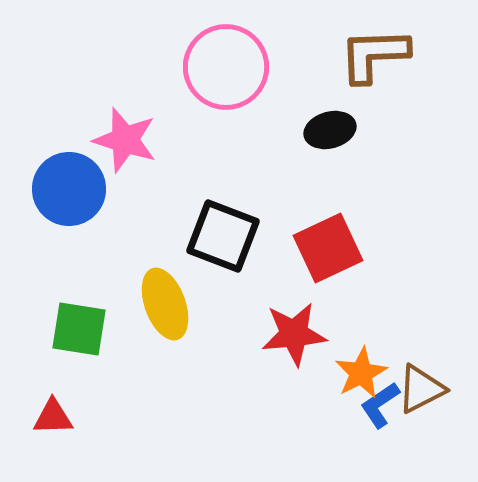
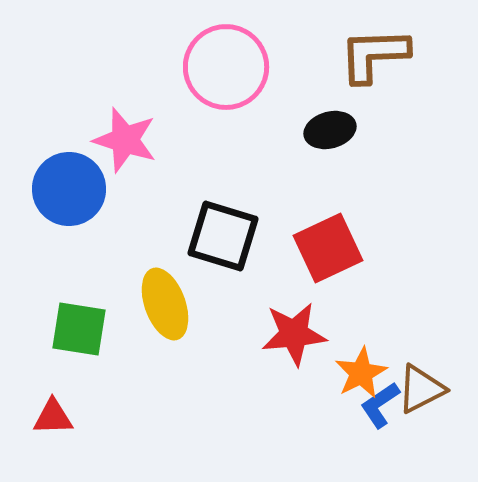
black square: rotated 4 degrees counterclockwise
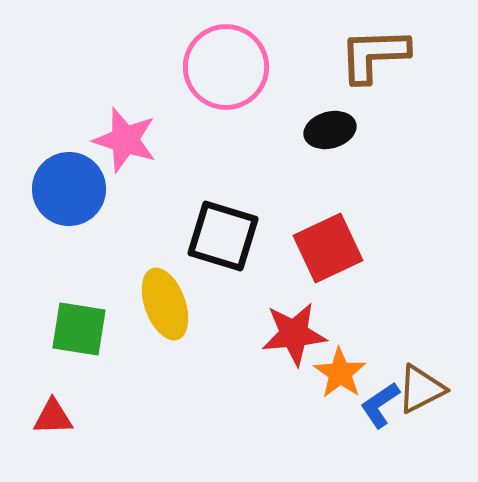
orange star: moved 21 px left; rotated 10 degrees counterclockwise
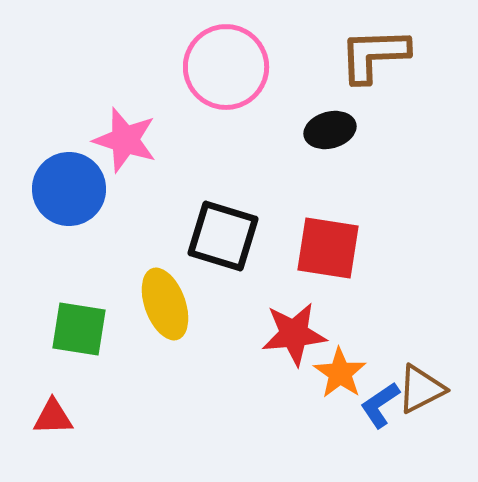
red square: rotated 34 degrees clockwise
